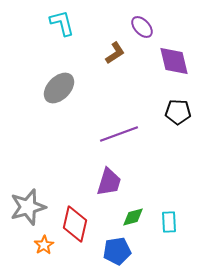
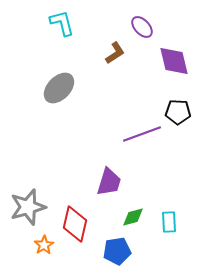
purple line: moved 23 px right
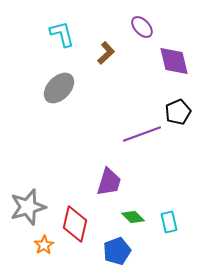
cyan L-shape: moved 11 px down
brown L-shape: moved 9 px left; rotated 10 degrees counterclockwise
black pentagon: rotated 25 degrees counterclockwise
green diamond: rotated 60 degrees clockwise
cyan rectangle: rotated 10 degrees counterclockwise
blue pentagon: rotated 12 degrees counterclockwise
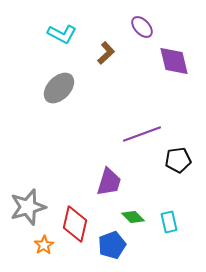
cyan L-shape: rotated 132 degrees clockwise
black pentagon: moved 48 px down; rotated 15 degrees clockwise
blue pentagon: moved 5 px left, 6 px up
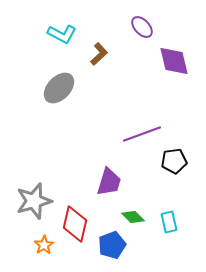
brown L-shape: moved 7 px left, 1 px down
black pentagon: moved 4 px left, 1 px down
gray star: moved 6 px right, 6 px up
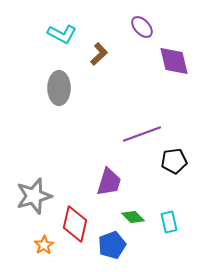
gray ellipse: rotated 44 degrees counterclockwise
gray star: moved 5 px up
